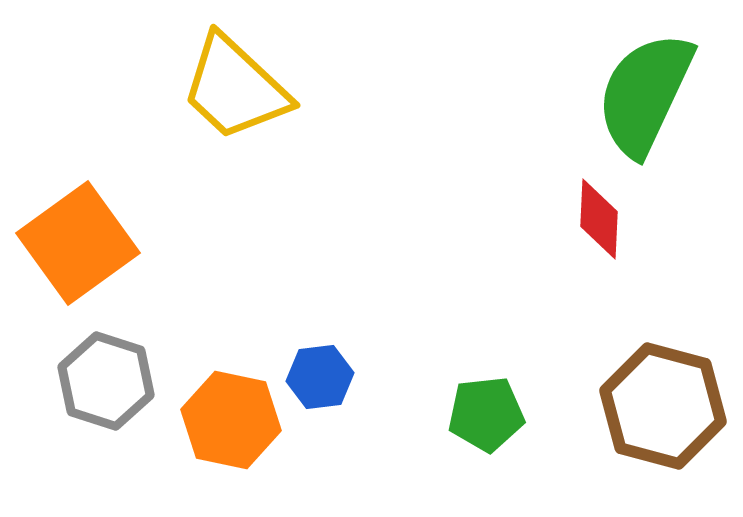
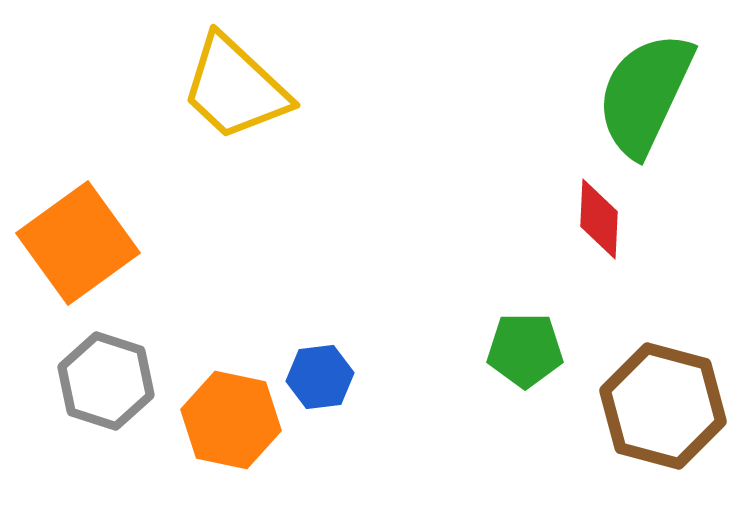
green pentagon: moved 39 px right, 64 px up; rotated 6 degrees clockwise
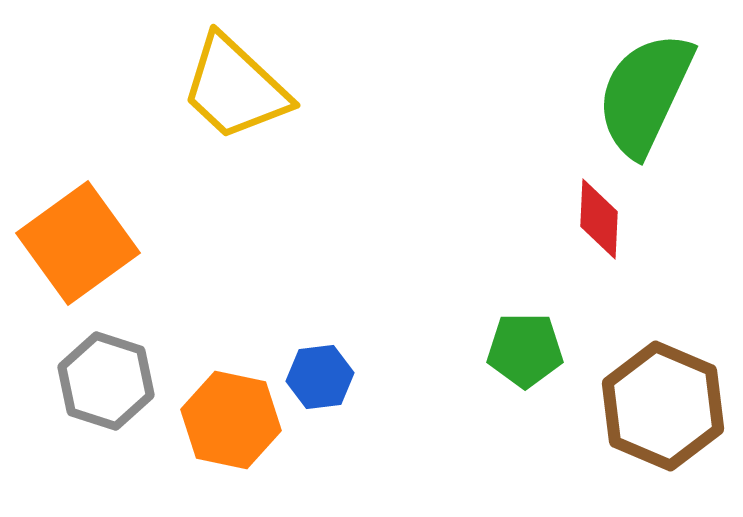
brown hexagon: rotated 8 degrees clockwise
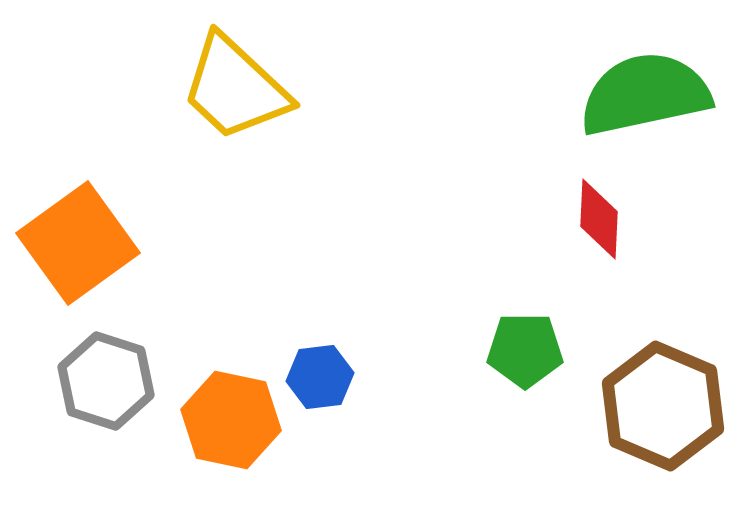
green semicircle: rotated 53 degrees clockwise
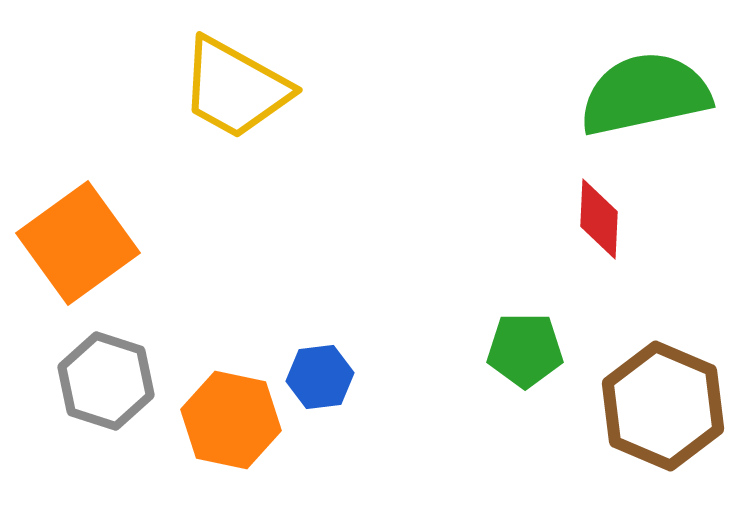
yellow trapezoid: rotated 14 degrees counterclockwise
